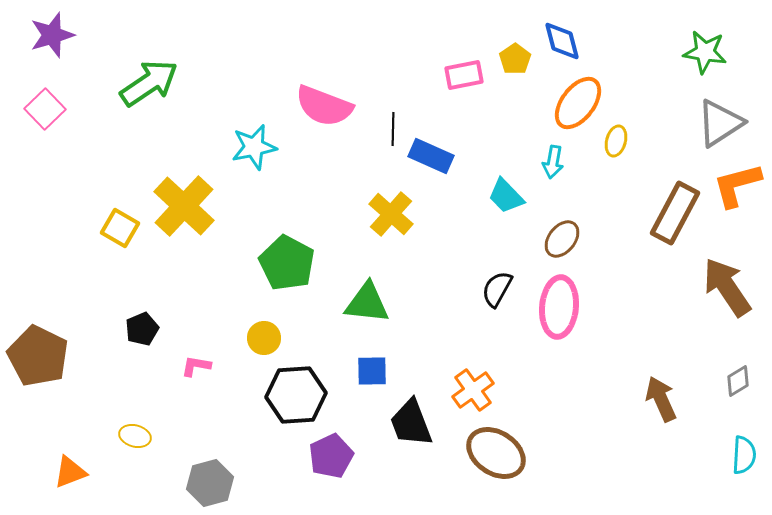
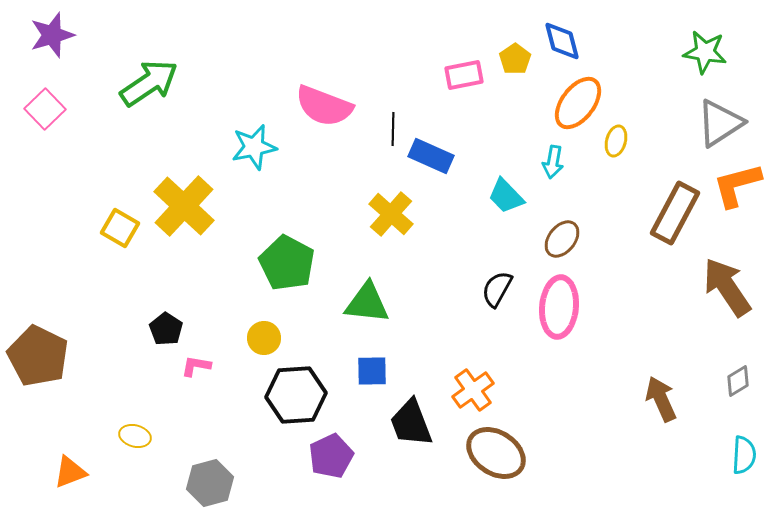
black pentagon at (142, 329): moved 24 px right; rotated 16 degrees counterclockwise
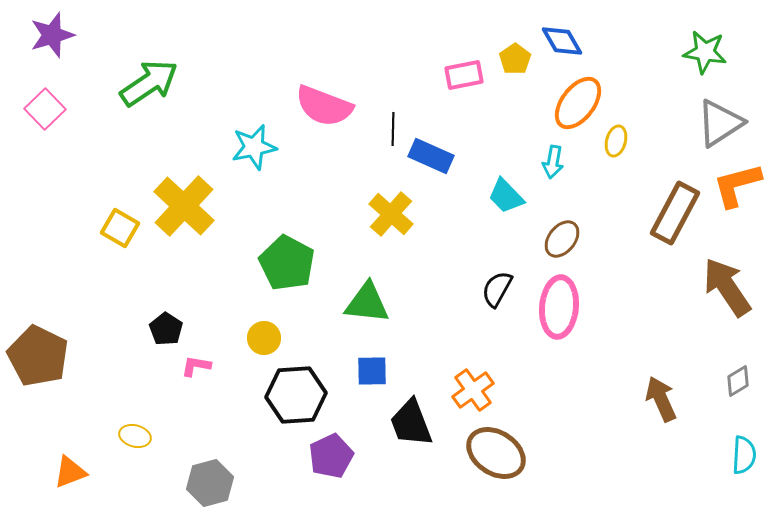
blue diamond at (562, 41): rotated 15 degrees counterclockwise
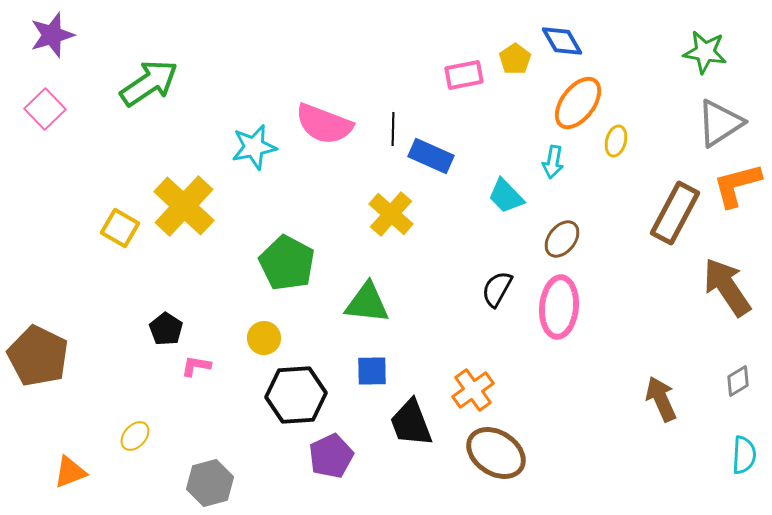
pink semicircle at (324, 106): moved 18 px down
yellow ellipse at (135, 436): rotated 64 degrees counterclockwise
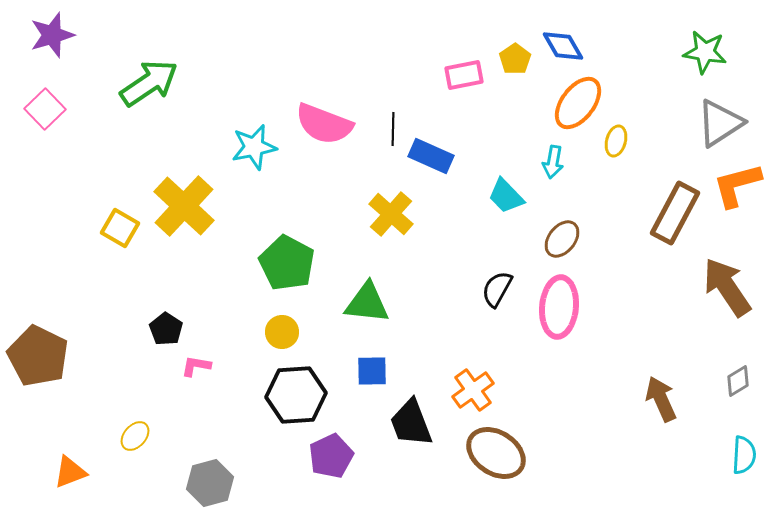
blue diamond at (562, 41): moved 1 px right, 5 px down
yellow circle at (264, 338): moved 18 px right, 6 px up
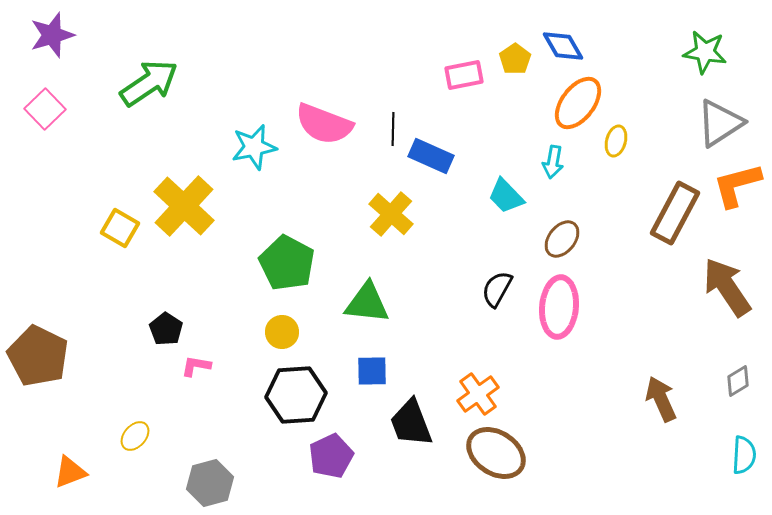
orange cross at (473, 390): moved 5 px right, 4 px down
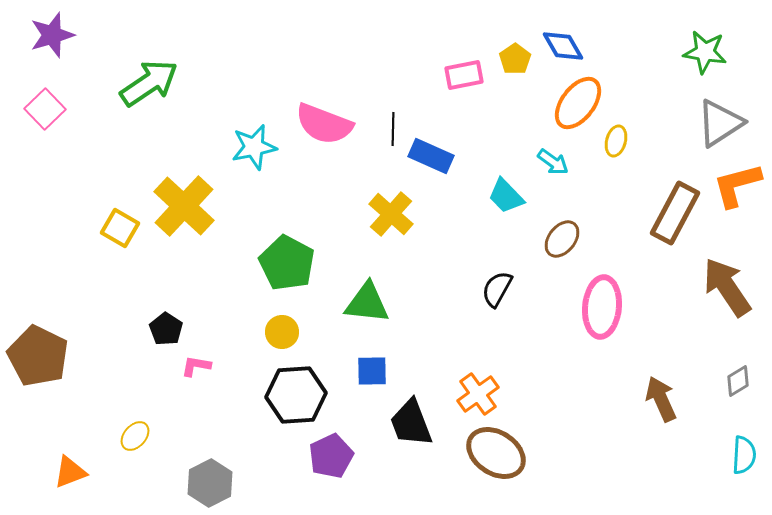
cyan arrow at (553, 162): rotated 64 degrees counterclockwise
pink ellipse at (559, 307): moved 43 px right
gray hexagon at (210, 483): rotated 12 degrees counterclockwise
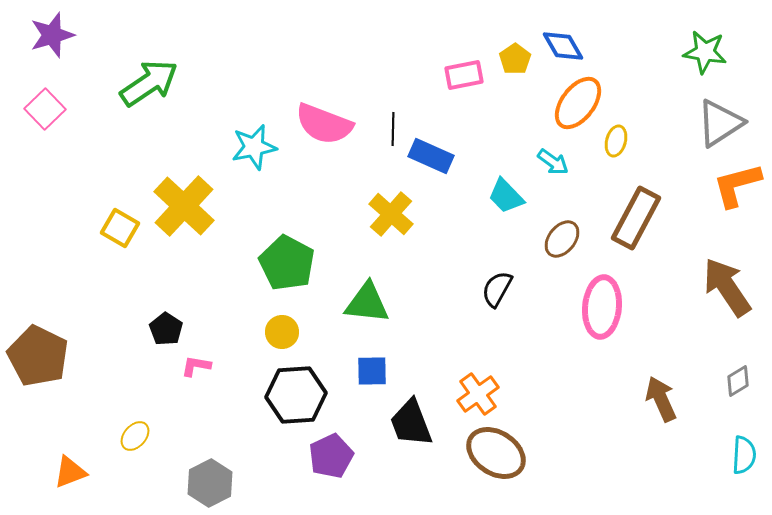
brown rectangle at (675, 213): moved 39 px left, 5 px down
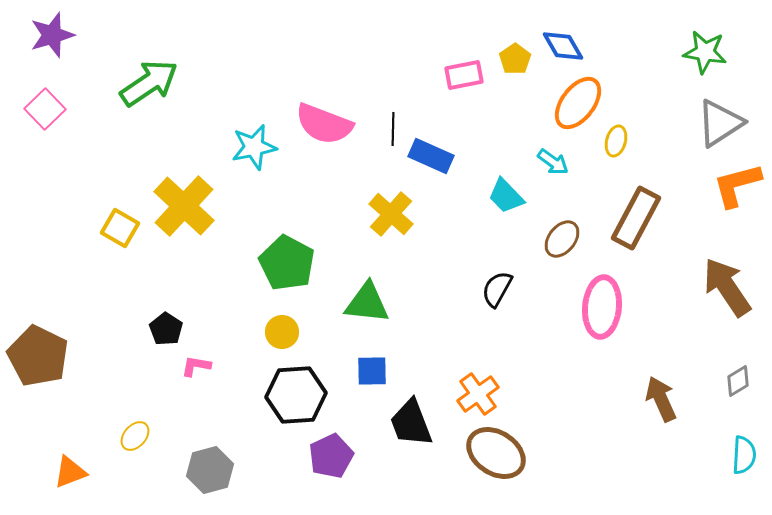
gray hexagon at (210, 483): moved 13 px up; rotated 12 degrees clockwise
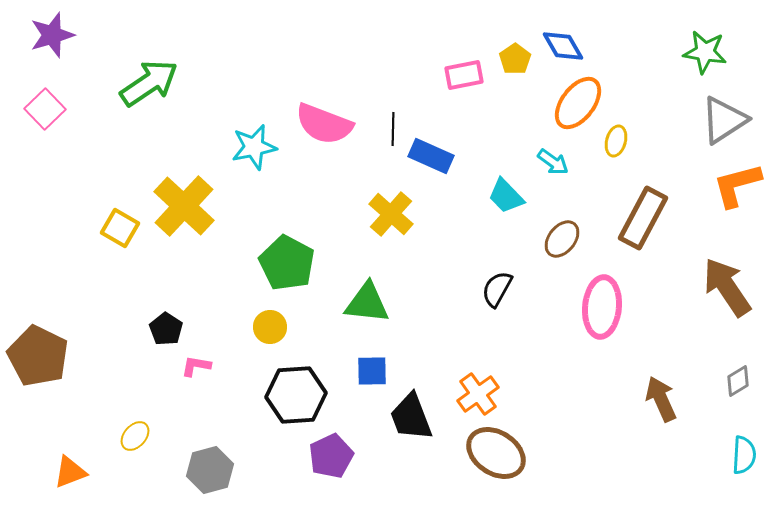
gray triangle at (720, 123): moved 4 px right, 3 px up
brown rectangle at (636, 218): moved 7 px right
yellow circle at (282, 332): moved 12 px left, 5 px up
black trapezoid at (411, 423): moved 6 px up
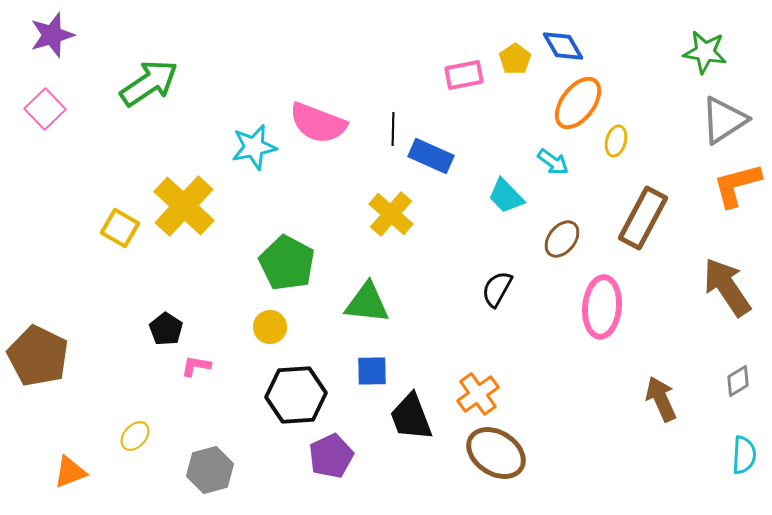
pink semicircle at (324, 124): moved 6 px left, 1 px up
